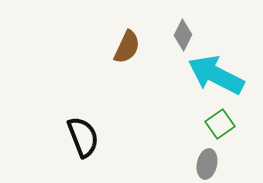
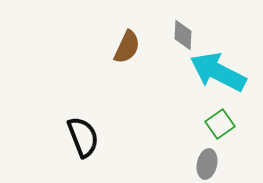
gray diamond: rotated 24 degrees counterclockwise
cyan arrow: moved 2 px right, 3 px up
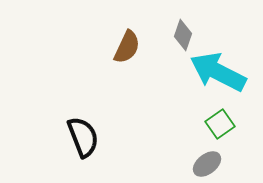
gray diamond: rotated 16 degrees clockwise
gray ellipse: rotated 40 degrees clockwise
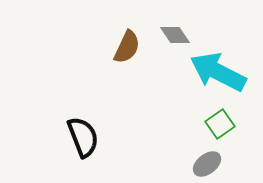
gray diamond: moved 8 px left; rotated 52 degrees counterclockwise
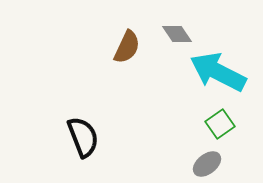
gray diamond: moved 2 px right, 1 px up
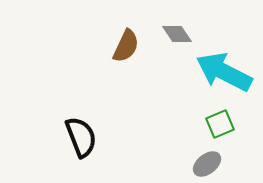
brown semicircle: moved 1 px left, 1 px up
cyan arrow: moved 6 px right
green square: rotated 12 degrees clockwise
black semicircle: moved 2 px left
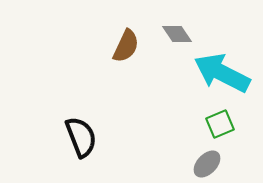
cyan arrow: moved 2 px left, 1 px down
gray ellipse: rotated 8 degrees counterclockwise
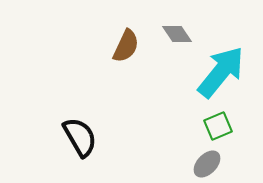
cyan arrow: moved 1 px left, 1 px up; rotated 102 degrees clockwise
green square: moved 2 px left, 2 px down
black semicircle: moved 1 px left; rotated 9 degrees counterclockwise
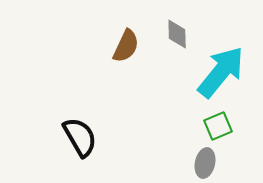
gray diamond: rotated 32 degrees clockwise
gray ellipse: moved 2 px left, 1 px up; rotated 32 degrees counterclockwise
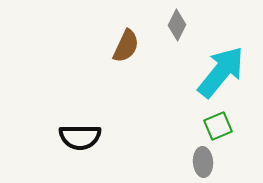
gray diamond: moved 9 px up; rotated 28 degrees clockwise
black semicircle: rotated 120 degrees clockwise
gray ellipse: moved 2 px left, 1 px up; rotated 16 degrees counterclockwise
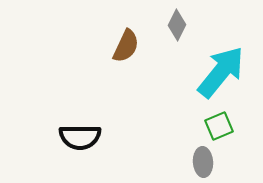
green square: moved 1 px right
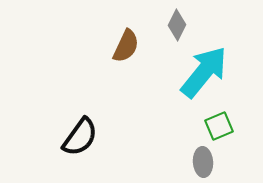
cyan arrow: moved 17 px left
black semicircle: rotated 54 degrees counterclockwise
